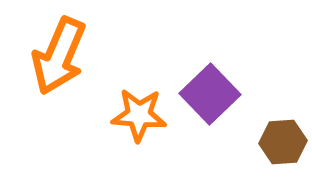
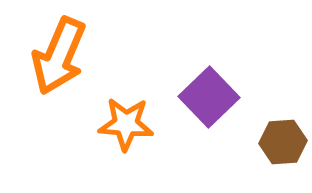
purple square: moved 1 px left, 3 px down
orange star: moved 13 px left, 9 px down
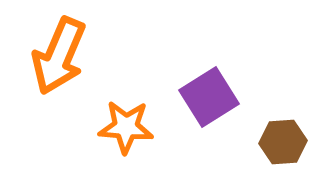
purple square: rotated 12 degrees clockwise
orange star: moved 3 px down
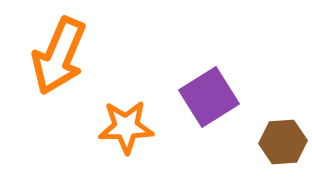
orange star: rotated 6 degrees counterclockwise
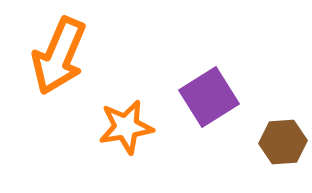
orange star: rotated 8 degrees counterclockwise
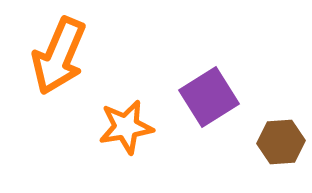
brown hexagon: moved 2 px left
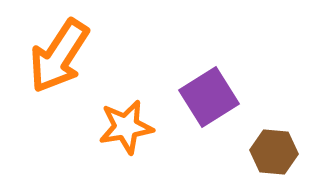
orange arrow: rotated 10 degrees clockwise
brown hexagon: moved 7 px left, 10 px down; rotated 9 degrees clockwise
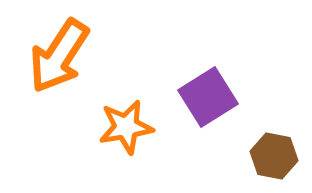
purple square: moved 1 px left
brown hexagon: moved 4 px down; rotated 6 degrees clockwise
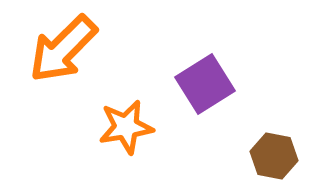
orange arrow: moved 4 px right, 7 px up; rotated 12 degrees clockwise
purple square: moved 3 px left, 13 px up
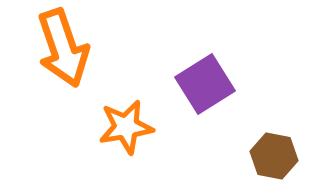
orange arrow: moved 1 px up; rotated 64 degrees counterclockwise
